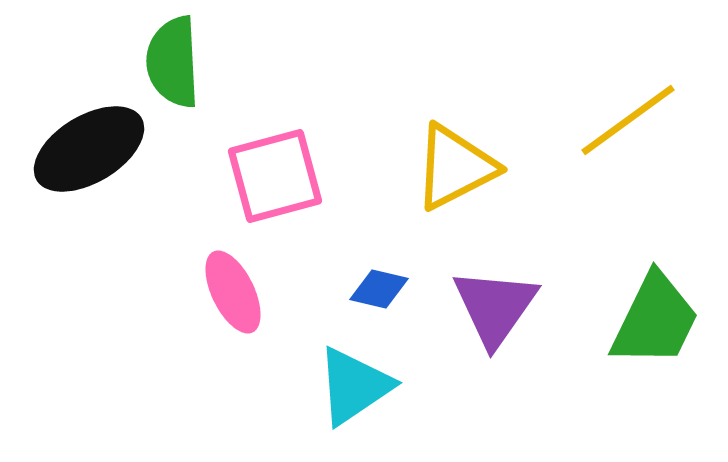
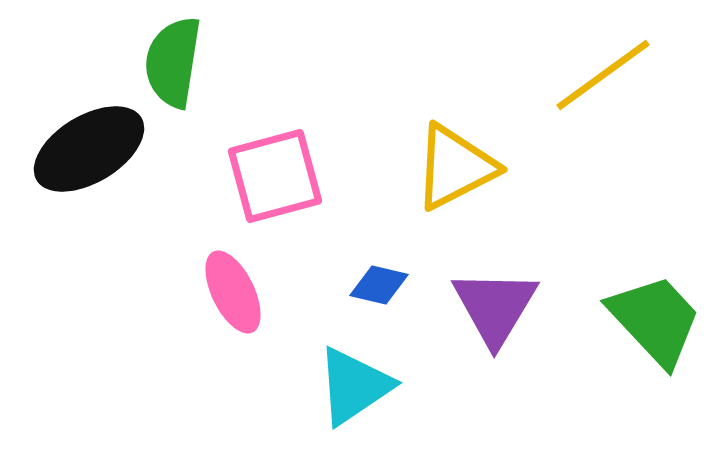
green semicircle: rotated 12 degrees clockwise
yellow line: moved 25 px left, 45 px up
blue diamond: moved 4 px up
purple triangle: rotated 4 degrees counterclockwise
green trapezoid: rotated 69 degrees counterclockwise
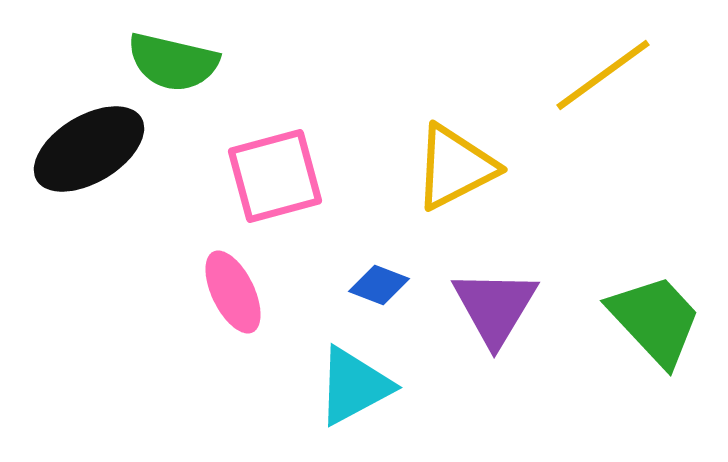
green semicircle: rotated 86 degrees counterclockwise
blue diamond: rotated 8 degrees clockwise
cyan triangle: rotated 6 degrees clockwise
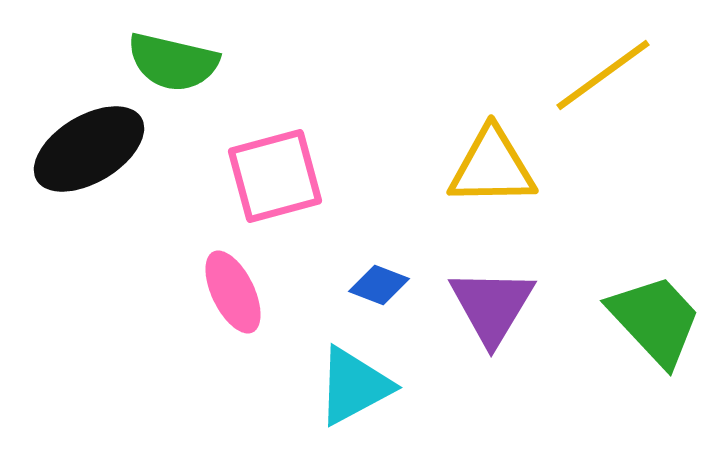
yellow triangle: moved 37 px right; rotated 26 degrees clockwise
purple triangle: moved 3 px left, 1 px up
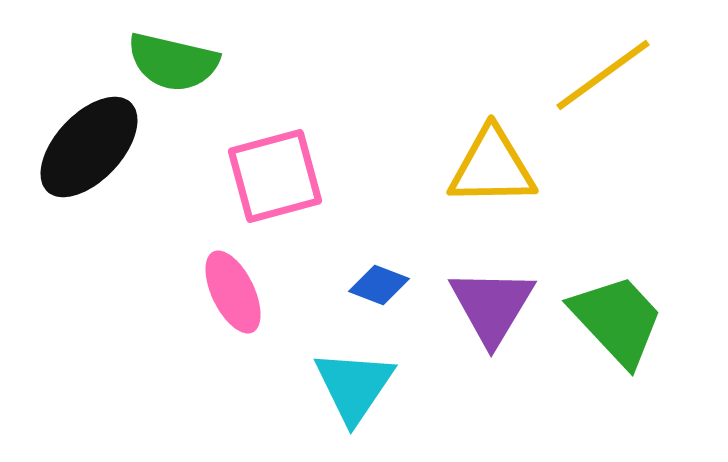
black ellipse: moved 2 px up; rotated 16 degrees counterclockwise
green trapezoid: moved 38 px left
cyan triangle: rotated 28 degrees counterclockwise
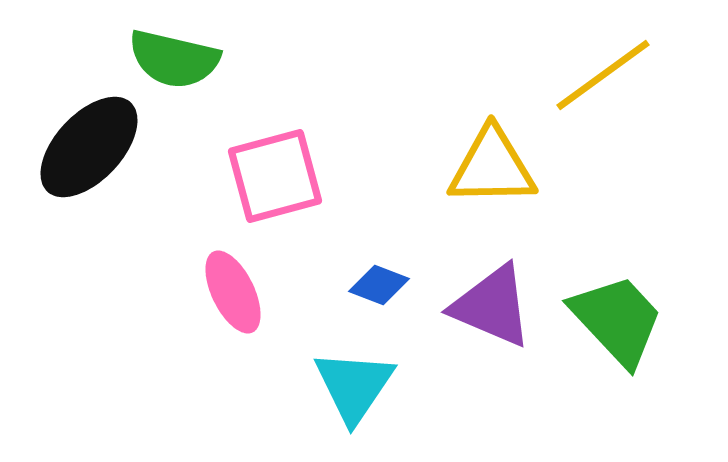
green semicircle: moved 1 px right, 3 px up
purple triangle: rotated 38 degrees counterclockwise
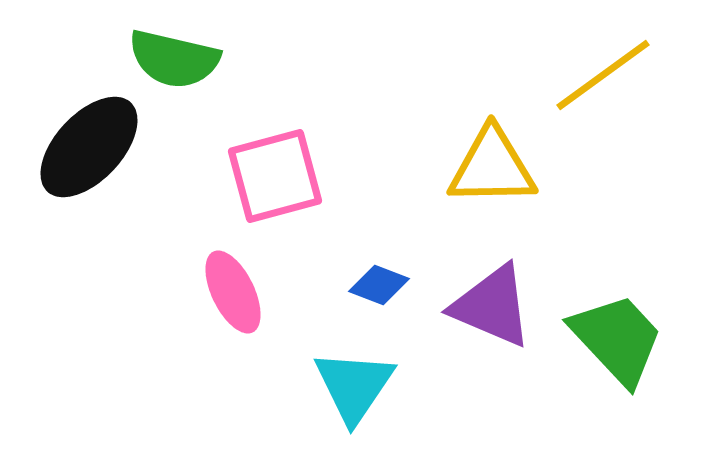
green trapezoid: moved 19 px down
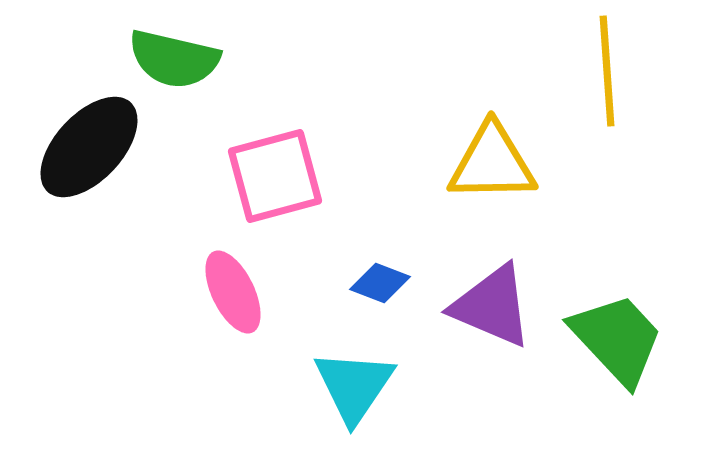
yellow line: moved 4 px right, 4 px up; rotated 58 degrees counterclockwise
yellow triangle: moved 4 px up
blue diamond: moved 1 px right, 2 px up
